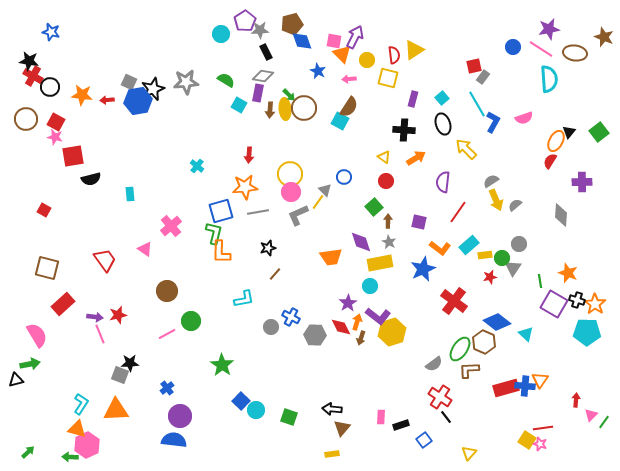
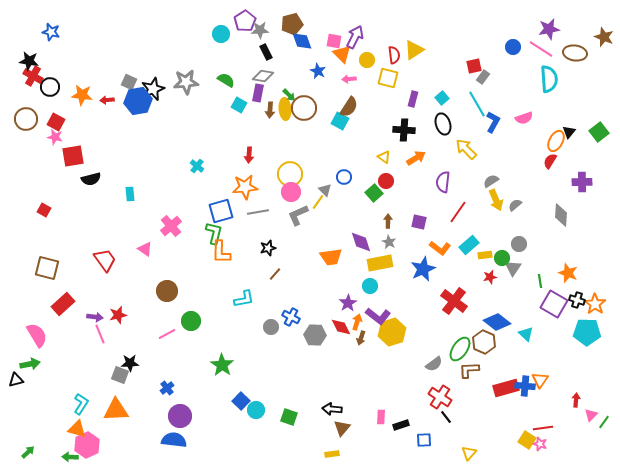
green square at (374, 207): moved 14 px up
blue square at (424, 440): rotated 35 degrees clockwise
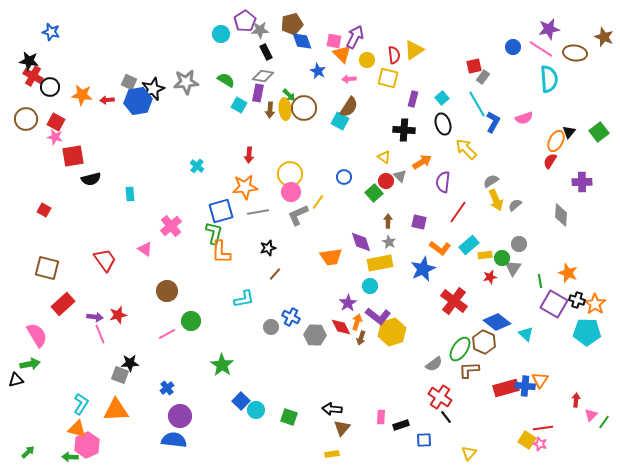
orange arrow at (416, 158): moved 6 px right, 4 px down
gray triangle at (325, 190): moved 75 px right, 14 px up
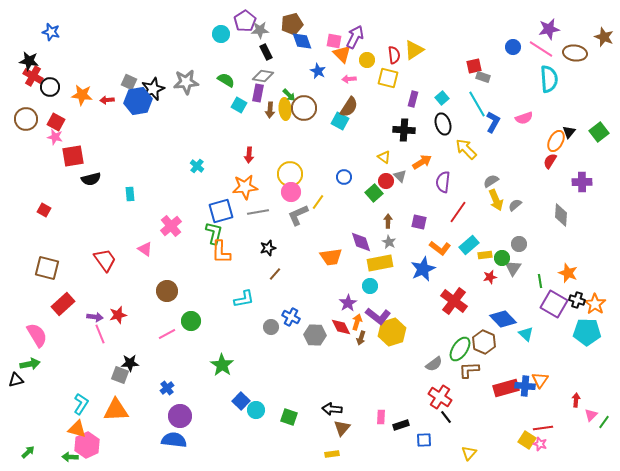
gray rectangle at (483, 77): rotated 72 degrees clockwise
blue diamond at (497, 322): moved 6 px right, 3 px up; rotated 8 degrees clockwise
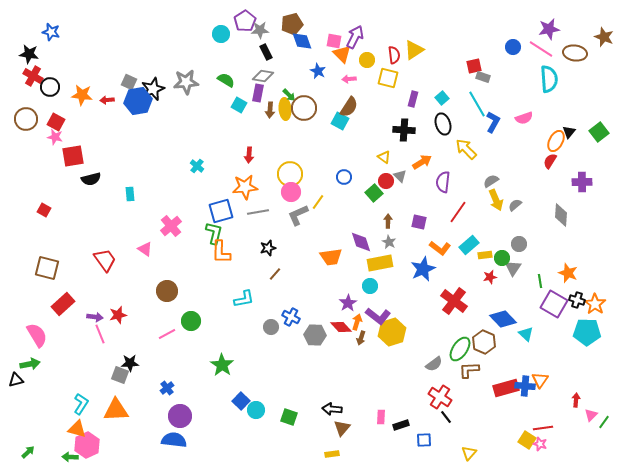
black star at (29, 61): moved 7 px up
red diamond at (341, 327): rotated 15 degrees counterclockwise
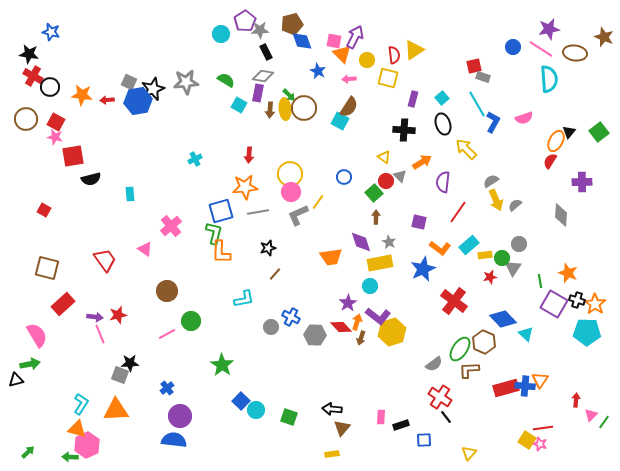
cyan cross at (197, 166): moved 2 px left, 7 px up; rotated 24 degrees clockwise
brown arrow at (388, 221): moved 12 px left, 4 px up
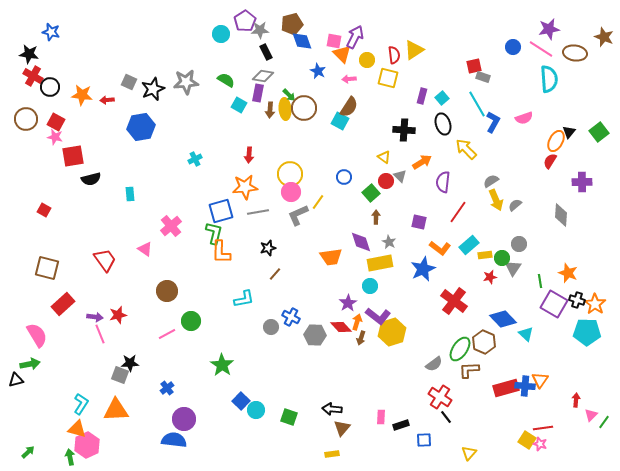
purple rectangle at (413, 99): moved 9 px right, 3 px up
blue hexagon at (138, 101): moved 3 px right, 26 px down
green square at (374, 193): moved 3 px left
purple circle at (180, 416): moved 4 px right, 3 px down
green arrow at (70, 457): rotated 77 degrees clockwise
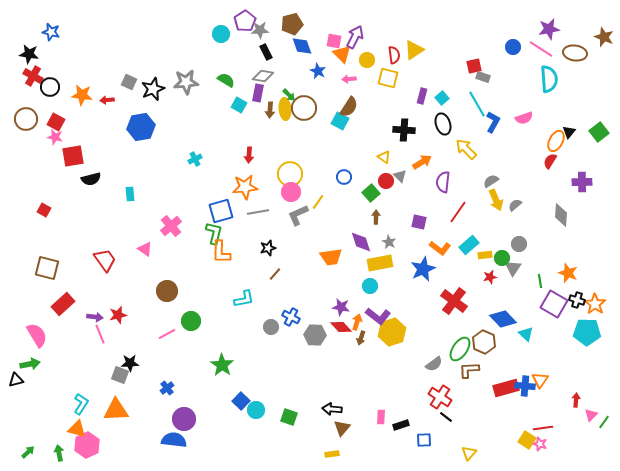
blue diamond at (302, 41): moved 5 px down
purple star at (348, 303): moved 7 px left, 4 px down; rotated 30 degrees counterclockwise
black line at (446, 417): rotated 16 degrees counterclockwise
green arrow at (70, 457): moved 11 px left, 4 px up
